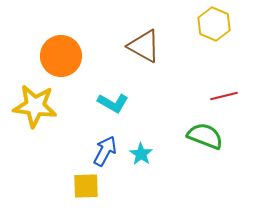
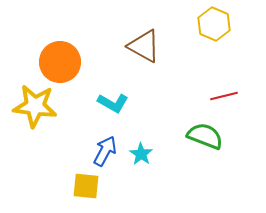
orange circle: moved 1 px left, 6 px down
yellow square: rotated 8 degrees clockwise
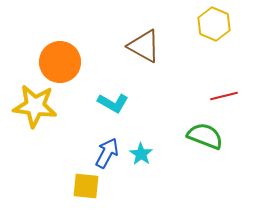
blue arrow: moved 2 px right, 2 px down
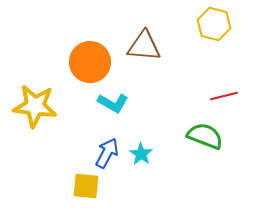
yellow hexagon: rotated 8 degrees counterclockwise
brown triangle: rotated 24 degrees counterclockwise
orange circle: moved 30 px right
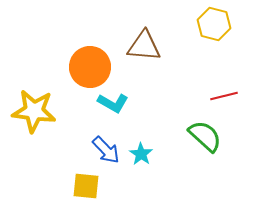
orange circle: moved 5 px down
yellow star: moved 1 px left, 5 px down
green semicircle: rotated 21 degrees clockwise
blue arrow: moved 1 px left, 3 px up; rotated 108 degrees clockwise
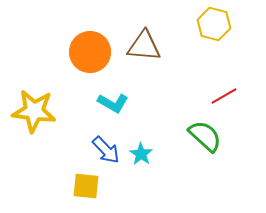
orange circle: moved 15 px up
red line: rotated 16 degrees counterclockwise
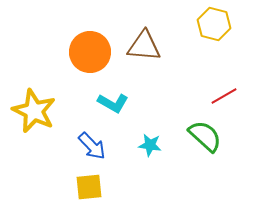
yellow star: rotated 18 degrees clockwise
blue arrow: moved 14 px left, 4 px up
cyan star: moved 9 px right, 9 px up; rotated 25 degrees counterclockwise
yellow square: moved 3 px right, 1 px down; rotated 12 degrees counterclockwise
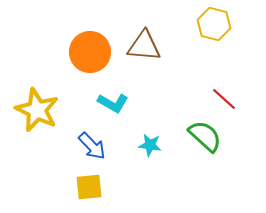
red line: moved 3 px down; rotated 72 degrees clockwise
yellow star: moved 3 px right, 1 px up
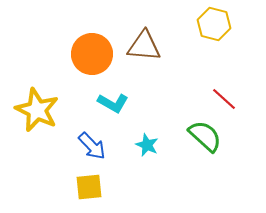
orange circle: moved 2 px right, 2 px down
cyan star: moved 3 px left; rotated 15 degrees clockwise
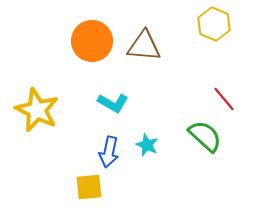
yellow hexagon: rotated 8 degrees clockwise
orange circle: moved 13 px up
red line: rotated 8 degrees clockwise
blue arrow: moved 17 px right, 6 px down; rotated 56 degrees clockwise
